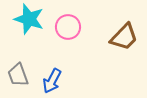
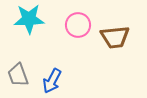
cyan star: rotated 20 degrees counterclockwise
pink circle: moved 10 px right, 2 px up
brown trapezoid: moved 9 px left; rotated 40 degrees clockwise
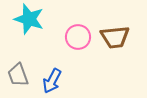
cyan star: rotated 20 degrees clockwise
pink circle: moved 12 px down
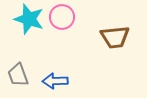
pink circle: moved 16 px left, 20 px up
blue arrow: moved 3 px right; rotated 60 degrees clockwise
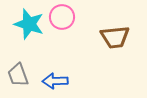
cyan star: moved 5 px down
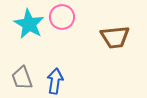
cyan star: rotated 12 degrees clockwise
gray trapezoid: moved 4 px right, 3 px down
blue arrow: rotated 100 degrees clockwise
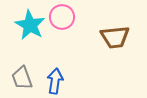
cyan star: moved 1 px right, 1 px down
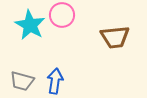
pink circle: moved 2 px up
gray trapezoid: moved 3 px down; rotated 55 degrees counterclockwise
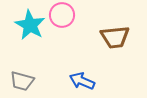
blue arrow: moved 27 px right; rotated 75 degrees counterclockwise
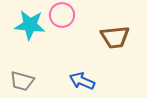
cyan star: rotated 24 degrees counterclockwise
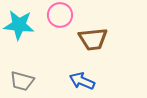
pink circle: moved 2 px left
cyan star: moved 11 px left
brown trapezoid: moved 22 px left, 2 px down
